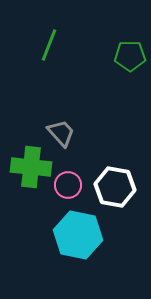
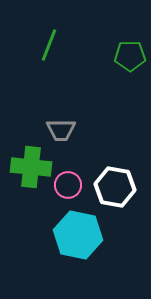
gray trapezoid: moved 3 px up; rotated 132 degrees clockwise
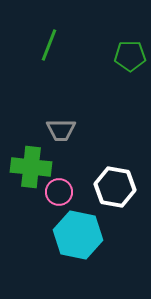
pink circle: moved 9 px left, 7 px down
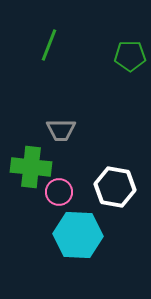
cyan hexagon: rotated 9 degrees counterclockwise
